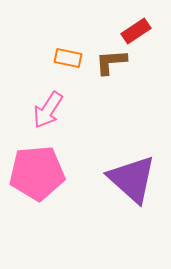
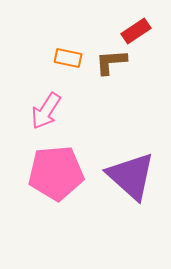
pink arrow: moved 2 px left, 1 px down
pink pentagon: moved 19 px right
purple triangle: moved 1 px left, 3 px up
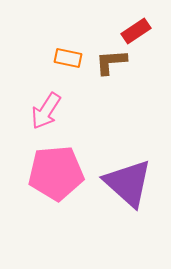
purple triangle: moved 3 px left, 7 px down
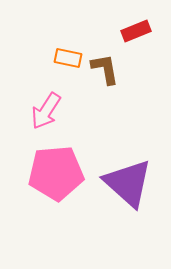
red rectangle: rotated 12 degrees clockwise
brown L-shape: moved 6 px left, 7 px down; rotated 84 degrees clockwise
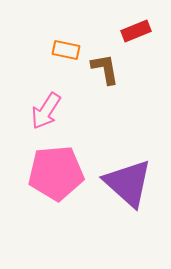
orange rectangle: moved 2 px left, 8 px up
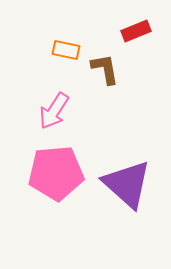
pink arrow: moved 8 px right
purple triangle: moved 1 px left, 1 px down
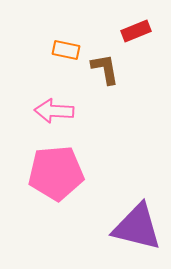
pink arrow: rotated 60 degrees clockwise
purple triangle: moved 10 px right, 43 px down; rotated 28 degrees counterclockwise
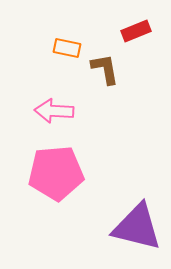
orange rectangle: moved 1 px right, 2 px up
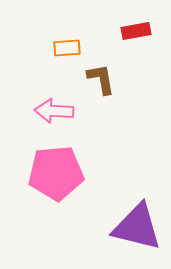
red rectangle: rotated 12 degrees clockwise
orange rectangle: rotated 16 degrees counterclockwise
brown L-shape: moved 4 px left, 10 px down
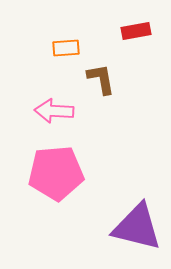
orange rectangle: moved 1 px left
